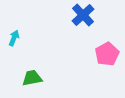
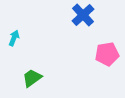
pink pentagon: rotated 20 degrees clockwise
green trapezoid: rotated 25 degrees counterclockwise
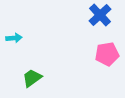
blue cross: moved 17 px right
cyan arrow: rotated 63 degrees clockwise
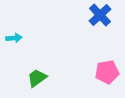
pink pentagon: moved 18 px down
green trapezoid: moved 5 px right
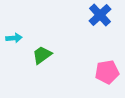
green trapezoid: moved 5 px right, 23 px up
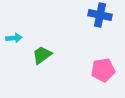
blue cross: rotated 35 degrees counterclockwise
pink pentagon: moved 4 px left, 2 px up
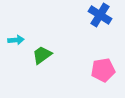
blue cross: rotated 20 degrees clockwise
cyan arrow: moved 2 px right, 2 px down
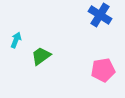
cyan arrow: rotated 63 degrees counterclockwise
green trapezoid: moved 1 px left, 1 px down
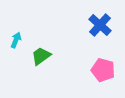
blue cross: moved 10 px down; rotated 10 degrees clockwise
pink pentagon: rotated 25 degrees clockwise
